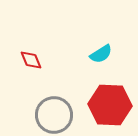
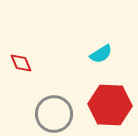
red diamond: moved 10 px left, 3 px down
gray circle: moved 1 px up
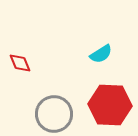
red diamond: moved 1 px left
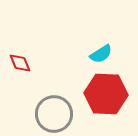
red hexagon: moved 4 px left, 11 px up
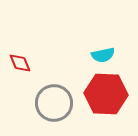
cyan semicircle: moved 2 px right, 1 px down; rotated 20 degrees clockwise
gray circle: moved 11 px up
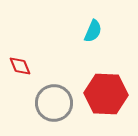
cyan semicircle: moved 10 px left, 24 px up; rotated 55 degrees counterclockwise
red diamond: moved 3 px down
